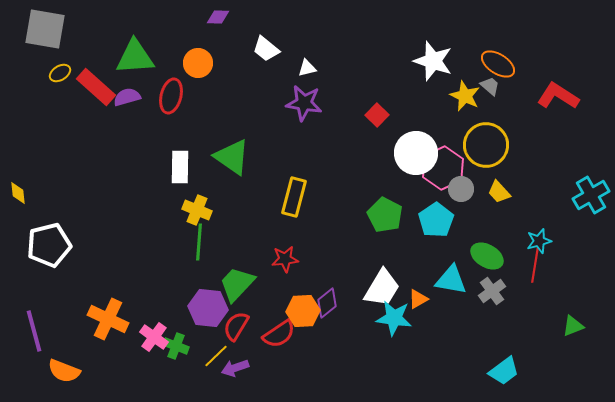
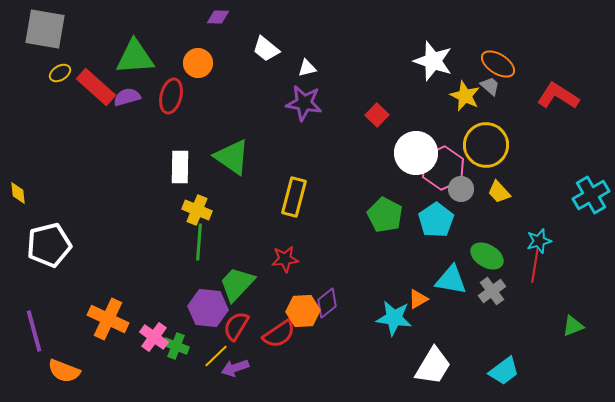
white trapezoid at (382, 288): moved 51 px right, 78 px down
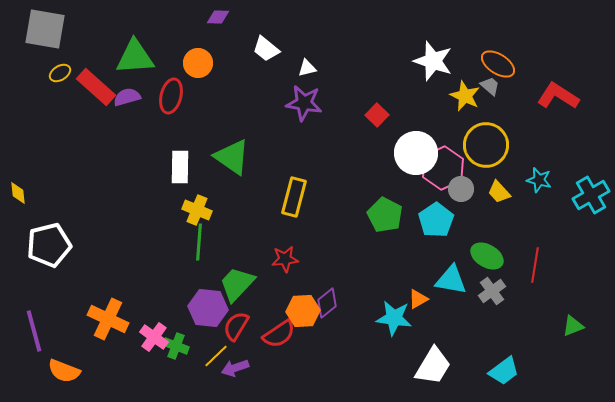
cyan star at (539, 241): moved 61 px up; rotated 30 degrees clockwise
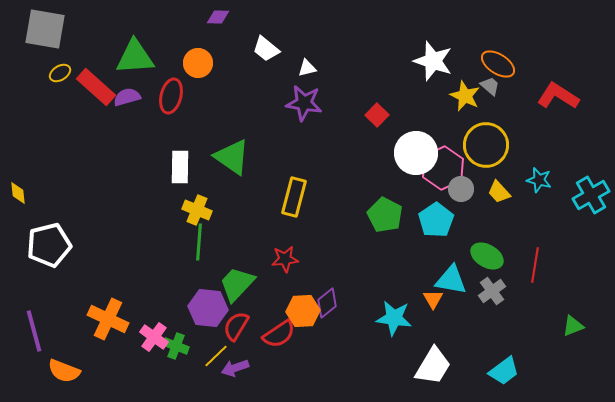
orange triangle at (418, 299): moved 15 px right; rotated 30 degrees counterclockwise
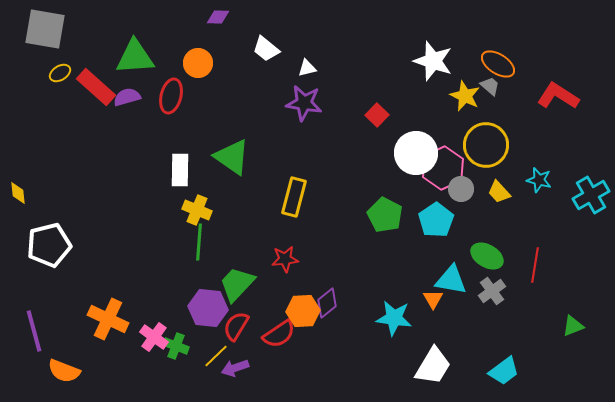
white rectangle at (180, 167): moved 3 px down
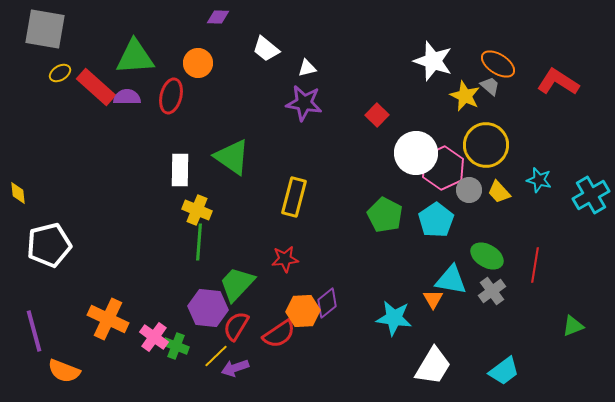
red L-shape at (558, 96): moved 14 px up
purple semicircle at (127, 97): rotated 16 degrees clockwise
gray circle at (461, 189): moved 8 px right, 1 px down
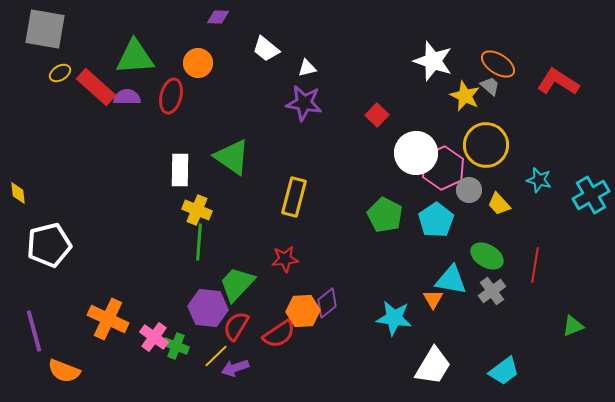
yellow trapezoid at (499, 192): moved 12 px down
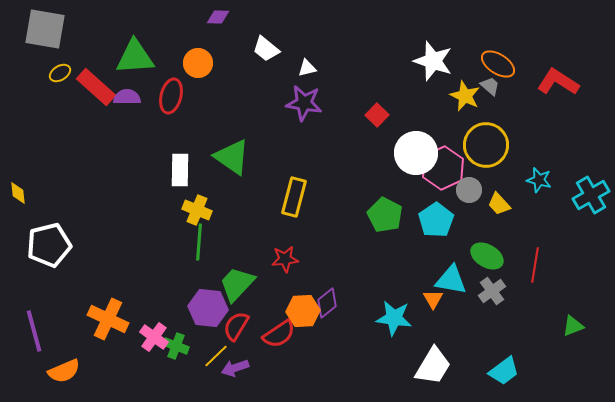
orange semicircle at (64, 371): rotated 44 degrees counterclockwise
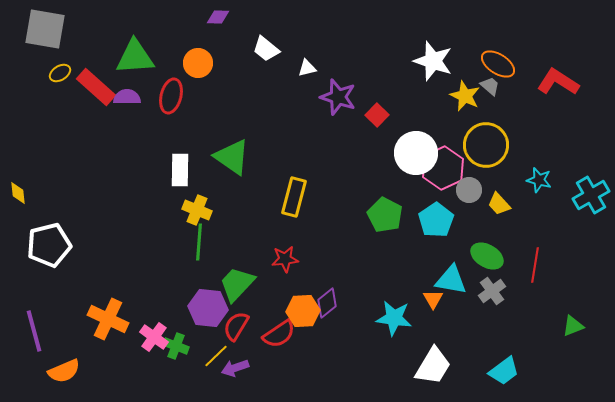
purple star at (304, 103): moved 34 px right, 6 px up; rotated 9 degrees clockwise
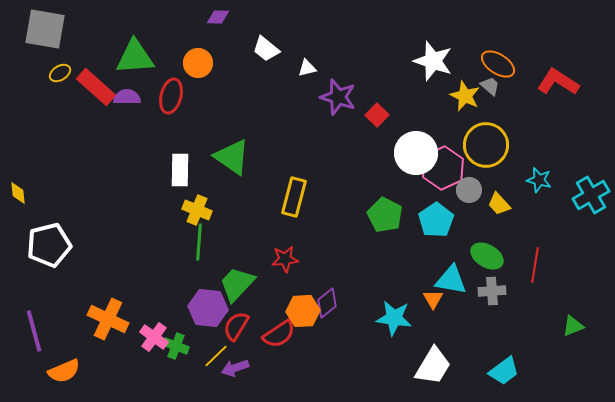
gray cross at (492, 291): rotated 32 degrees clockwise
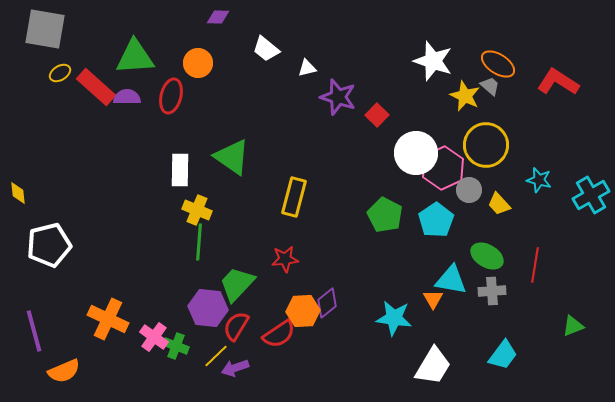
cyan trapezoid at (504, 371): moved 1 px left, 16 px up; rotated 16 degrees counterclockwise
